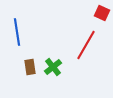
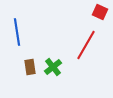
red square: moved 2 px left, 1 px up
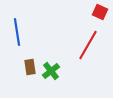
red line: moved 2 px right
green cross: moved 2 px left, 4 px down
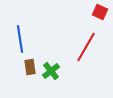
blue line: moved 3 px right, 7 px down
red line: moved 2 px left, 2 px down
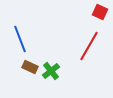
blue line: rotated 12 degrees counterclockwise
red line: moved 3 px right, 1 px up
brown rectangle: rotated 56 degrees counterclockwise
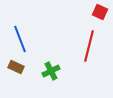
red line: rotated 16 degrees counterclockwise
brown rectangle: moved 14 px left
green cross: rotated 12 degrees clockwise
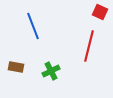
blue line: moved 13 px right, 13 px up
brown rectangle: rotated 14 degrees counterclockwise
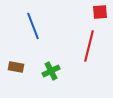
red square: rotated 28 degrees counterclockwise
